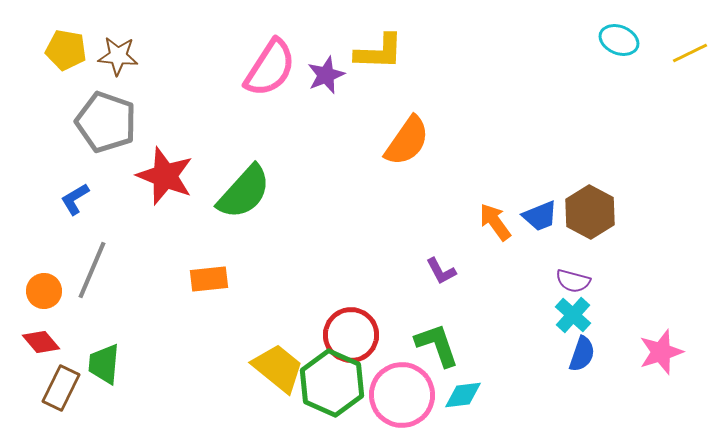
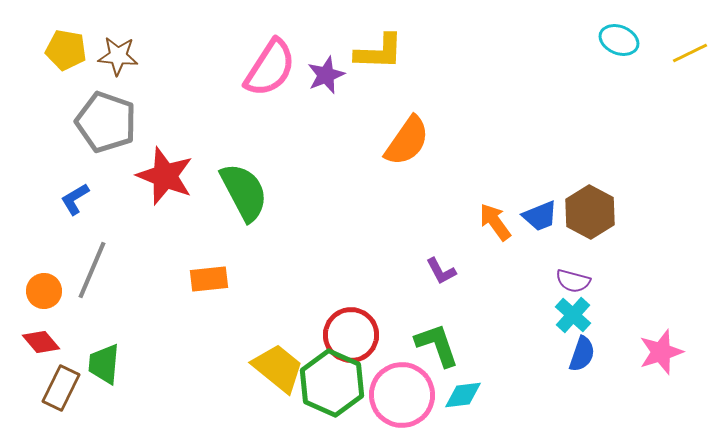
green semicircle: rotated 70 degrees counterclockwise
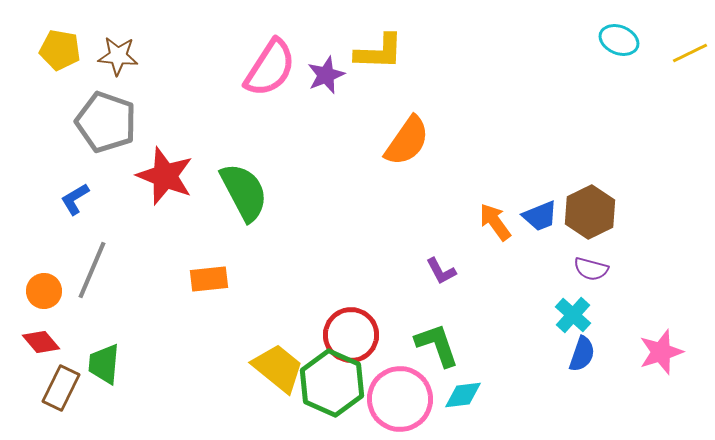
yellow pentagon: moved 6 px left
brown hexagon: rotated 6 degrees clockwise
purple semicircle: moved 18 px right, 12 px up
pink circle: moved 2 px left, 4 px down
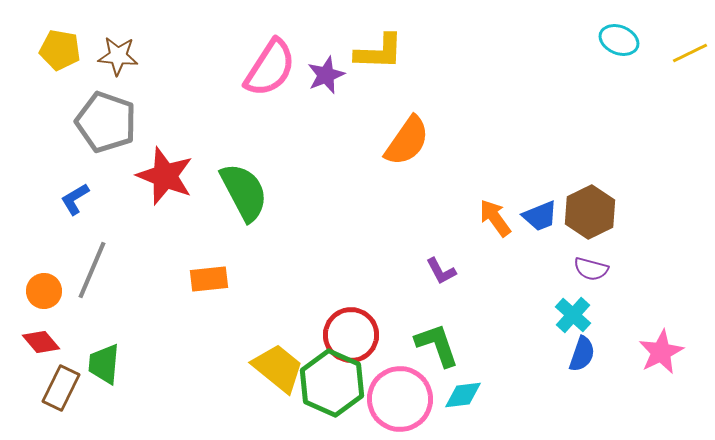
orange arrow: moved 4 px up
pink star: rotated 9 degrees counterclockwise
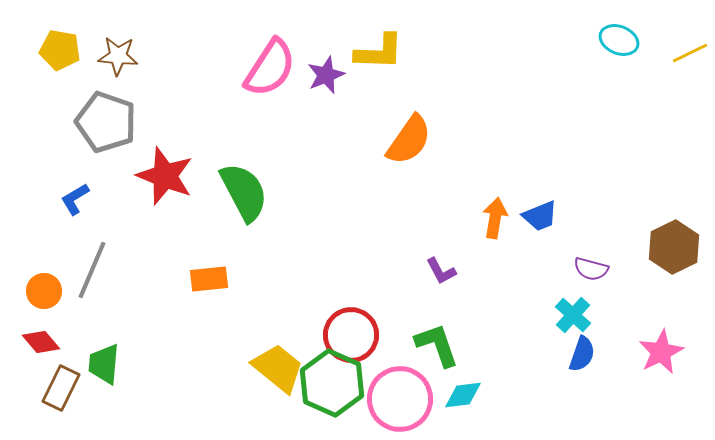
orange semicircle: moved 2 px right, 1 px up
brown hexagon: moved 84 px right, 35 px down
orange arrow: rotated 45 degrees clockwise
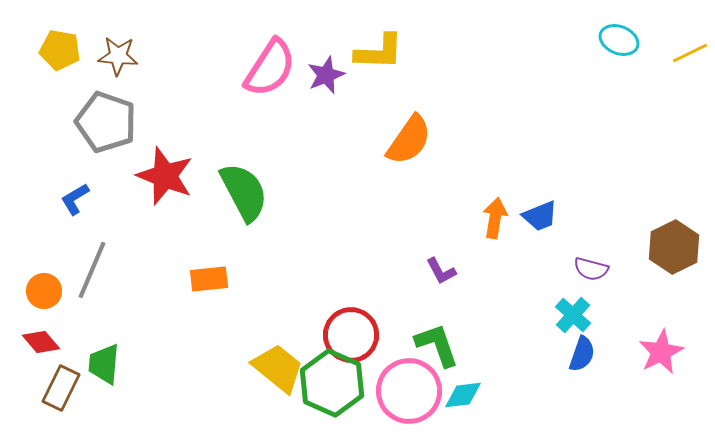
pink circle: moved 9 px right, 8 px up
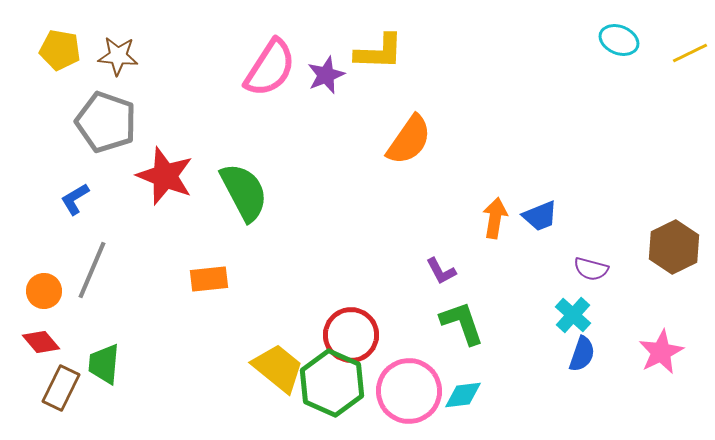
green L-shape: moved 25 px right, 22 px up
